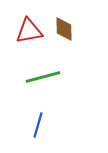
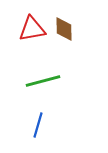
red triangle: moved 3 px right, 2 px up
green line: moved 4 px down
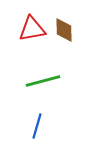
brown diamond: moved 1 px down
blue line: moved 1 px left, 1 px down
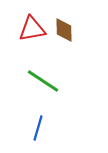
green line: rotated 48 degrees clockwise
blue line: moved 1 px right, 2 px down
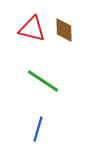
red triangle: rotated 24 degrees clockwise
blue line: moved 1 px down
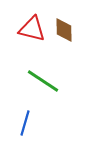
blue line: moved 13 px left, 6 px up
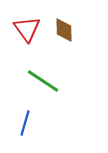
red triangle: moved 5 px left; rotated 40 degrees clockwise
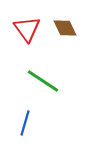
brown diamond: moved 1 px right, 2 px up; rotated 25 degrees counterclockwise
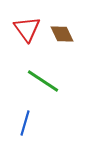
brown diamond: moved 3 px left, 6 px down
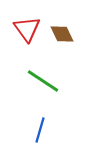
blue line: moved 15 px right, 7 px down
